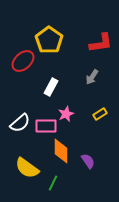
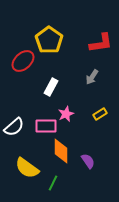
white semicircle: moved 6 px left, 4 px down
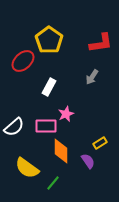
white rectangle: moved 2 px left
yellow rectangle: moved 29 px down
green line: rotated 14 degrees clockwise
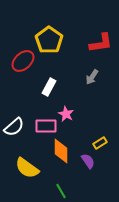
pink star: rotated 21 degrees counterclockwise
green line: moved 8 px right, 8 px down; rotated 70 degrees counterclockwise
